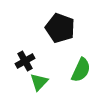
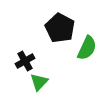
black pentagon: rotated 8 degrees clockwise
green semicircle: moved 6 px right, 22 px up
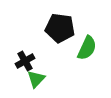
black pentagon: rotated 20 degrees counterclockwise
green triangle: moved 3 px left, 3 px up
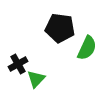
black cross: moved 7 px left, 3 px down
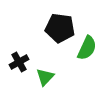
black cross: moved 1 px right, 2 px up
green triangle: moved 9 px right, 2 px up
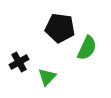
green triangle: moved 2 px right
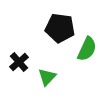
green semicircle: moved 1 px down
black cross: rotated 12 degrees counterclockwise
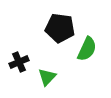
black cross: rotated 18 degrees clockwise
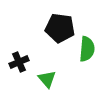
green semicircle: rotated 20 degrees counterclockwise
green triangle: moved 2 px down; rotated 24 degrees counterclockwise
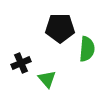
black pentagon: rotated 8 degrees counterclockwise
black cross: moved 2 px right, 1 px down
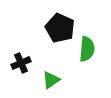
black pentagon: rotated 24 degrees clockwise
green triangle: moved 4 px right, 1 px down; rotated 36 degrees clockwise
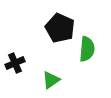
black cross: moved 6 px left
